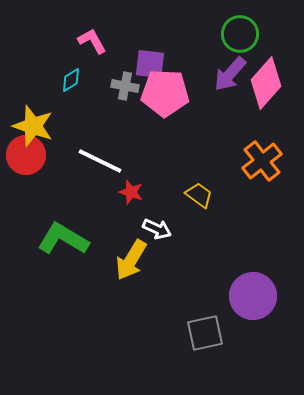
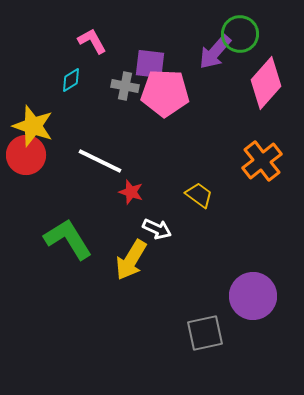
purple arrow: moved 15 px left, 22 px up
green L-shape: moved 5 px right; rotated 27 degrees clockwise
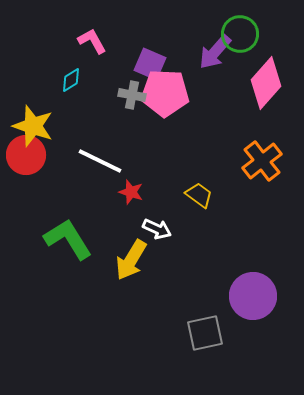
purple square: rotated 16 degrees clockwise
gray cross: moved 7 px right, 9 px down
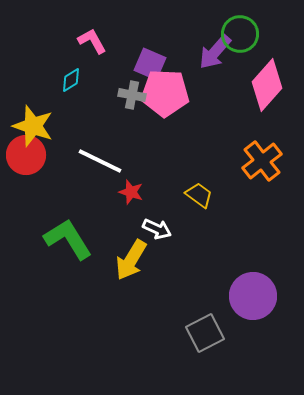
pink diamond: moved 1 px right, 2 px down
gray square: rotated 15 degrees counterclockwise
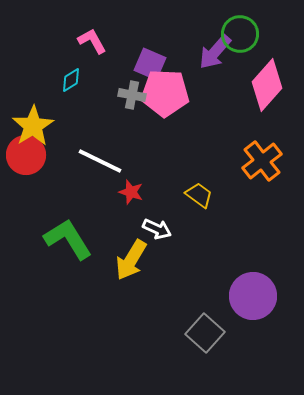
yellow star: rotated 21 degrees clockwise
gray square: rotated 21 degrees counterclockwise
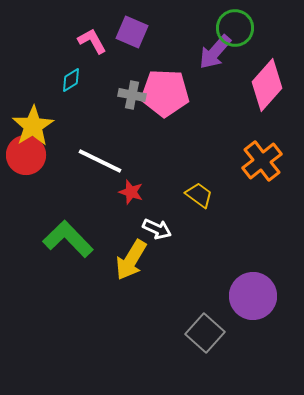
green circle: moved 5 px left, 6 px up
purple square: moved 18 px left, 32 px up
green L-shape: rotated 12 degrees counterclockwise
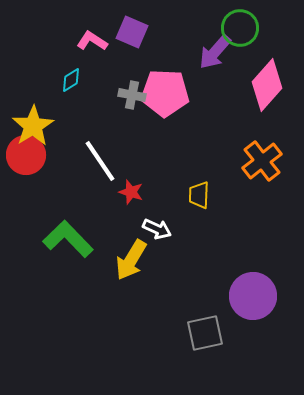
green circle: moved 5 px right
pink L-shape: rotated 28 degrees counterclockwise
white line: rotated 30 degrees clockwise
yellow trapezoid: rotated 124 degrees counterclockwise
gray square: rotated 36 degrees clockwise
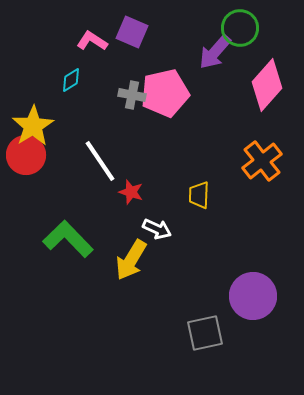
pink pentagon: rotated 15 degrees counterclockwise
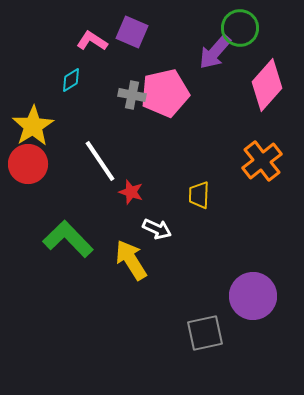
red circle: moved 2 px right, 9 px down
yellow arrow: rotated 117 degrees clockwise
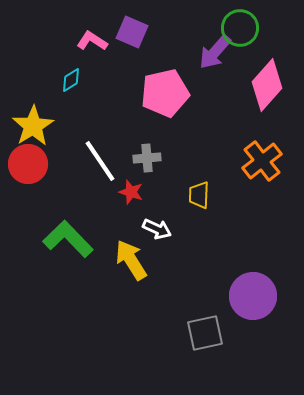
gray cross: moved 15 px right, 63 px down; rotated 16 degrees counterclockwise
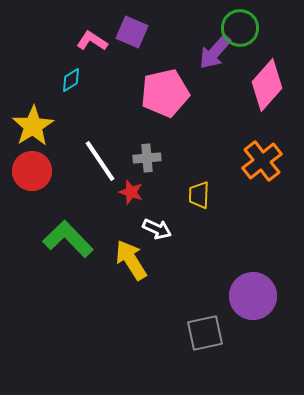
red circle: moved 4 px right, 7 px down
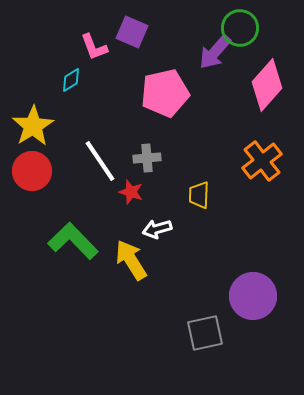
pink L-shape: moved 2 px right, 6 px down; rotated 144 degrees counterclockwise
white arrow: rotated 140 degrees clockwise
green L-shape: moved 5 px right, 2 px down
